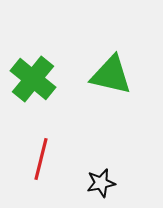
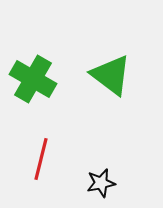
green triangle: rotated 24 degrees clockwise
green cross: rotated 9 degrees counterclockwise
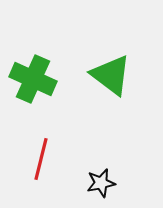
green cross: rotated 6 degrees counterclockwise
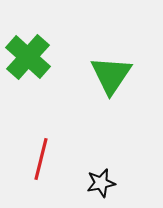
green triangle: rotated 27 degrees clockwise
green cross: moved 5 px left, 22 px up; rotated 18 degrees clockwise
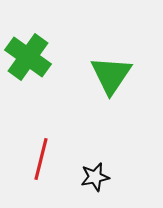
green cross: rotated 6 degrees counterclockwise
black star: moved 6 px left, 6 px up
